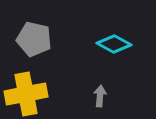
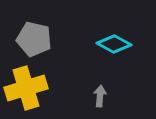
yellow cross: moved 6 px up; rotated 6 degrees counterclockwise
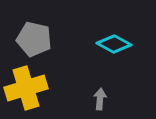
gray arrow: moved 3 px down
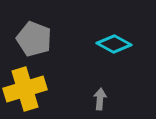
gray pentagon: rotated 8 degrees clockwise
yellow cross: moved 1 px left, 1 px down
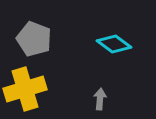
cyan diamond: rotated 8 degrees clockwise
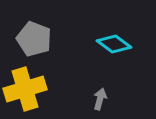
gray arrow: rotated 10 degrees clockwise
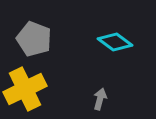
cyan diamond: moved 1 px right, 2 px up
yellow cross: rotated 9 degrees counterclockwise
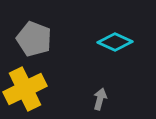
cyan diamond: rotated 12 degrees counterclockwise
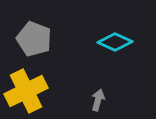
yellow cross: moved 1 px right, 2 px down
gray arrow: moved 2 px left, 1 px down
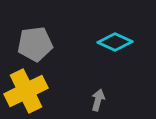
gray pentagon: moved 1 px right, 5 px down; rotated 28 degrees counterclockwise
